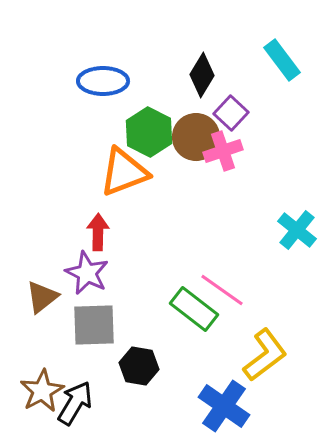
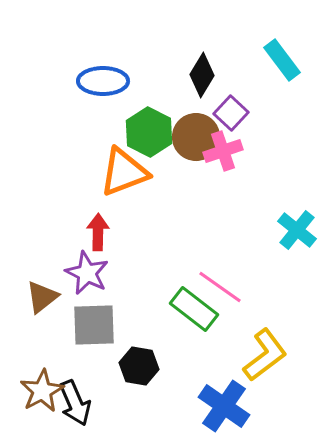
pink line: moved 2 px left, 3 px up
black arrow: rotated 126 degrees clockwise
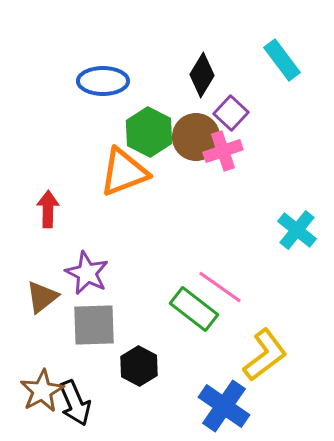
red arrow: moved 50 px left, 23 px up
black hexagon: rotated 18 degrees clockwise
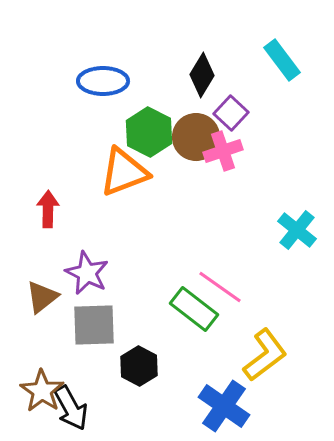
brown star: rotated 9 degrees counterclockwise
black arrow: moved 4 px left, 5 px down; rotated 6 degrees counterclockwise
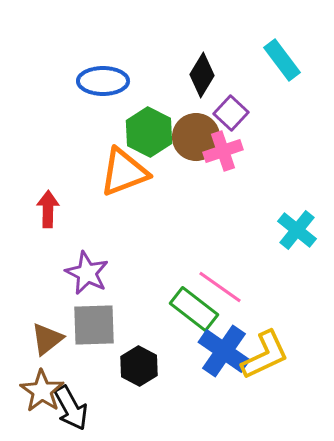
brown triangle: moved 5 px right, 42 px down
yellow L-shape: rotated 12 degrees clockwise
blue cross: moved 55 px up
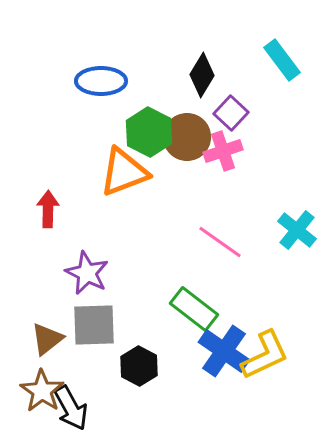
blue ellipse: moved 2 px left
brown circle: moved 9 px left
pink line: moved 45 px up
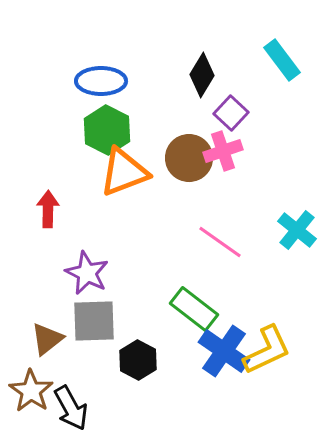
green hexagon: moved 42 px left, 2 px up
brown circle: moved 2 px right, 21 px down
gray square: moved 4 px up
yellow L-shape: moved 2 px right, 5 px up
black hexagon: moved 1 px left, 6 px up
brown star: moved 11 px left
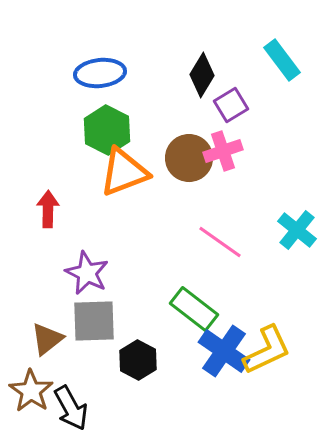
blue ellipse: moved 1 px left, 8 px up; rotated 6 degrees counterclockwise
purple square: moved 8 px up; rotated 16 degrees clockwise
